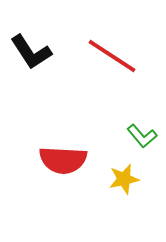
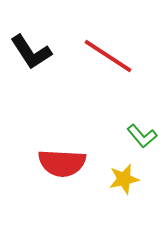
red line: moved 4 px left
red semicircle: moved 1 px left, 3 px down
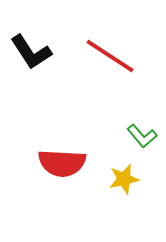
red line: moved 2 px right
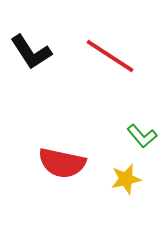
red semicircle: rotated 9 degrees clockwise
yellow star: moved 2 px right
